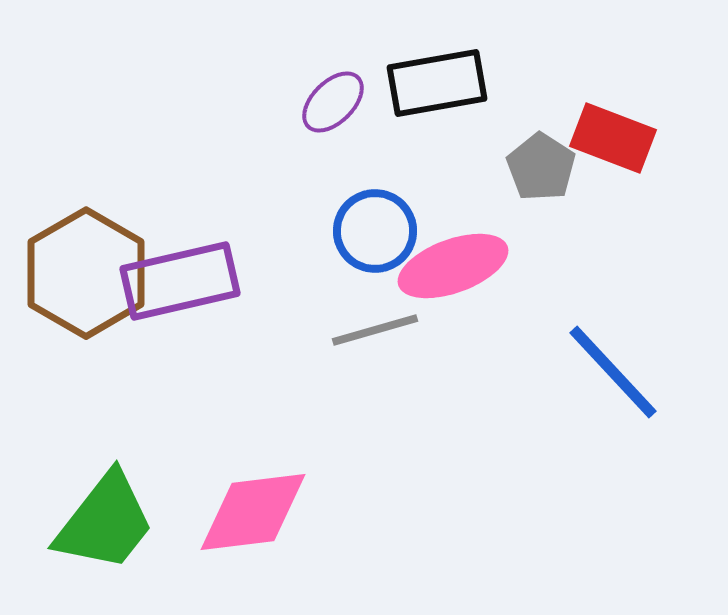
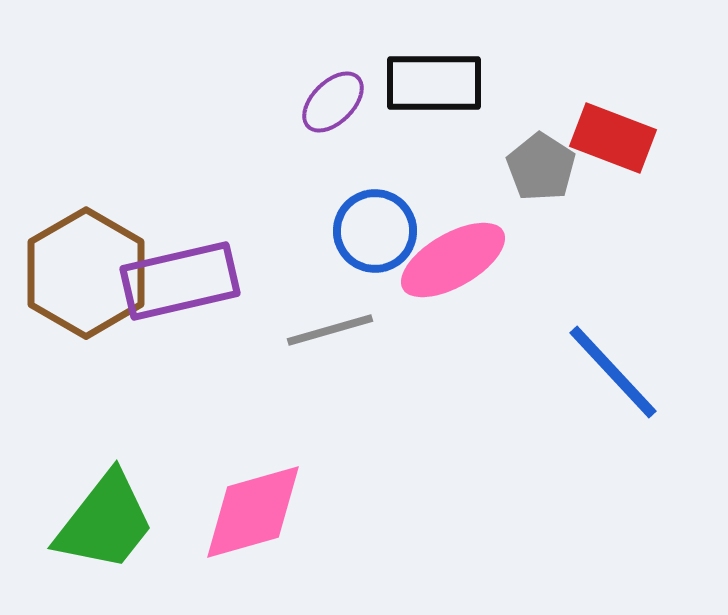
black rectangle: moved 3 px left; rotated 10 degrees clockwise
pink ellipse: moved 6 px up; rotated 10 degrees counterclockwise
gray line: moved 45 px left
pink diamond: rotated 9 degrees counterclockwise
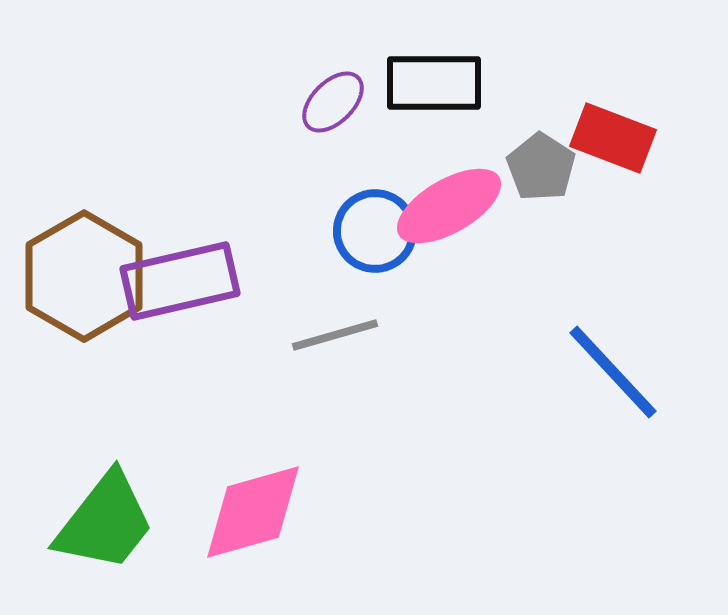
pink ellipse: moved 4 px left, 54 px up
brown hexagon: moved 2 px left, 3 px down
gray line: moved 5 px right, 5 px down
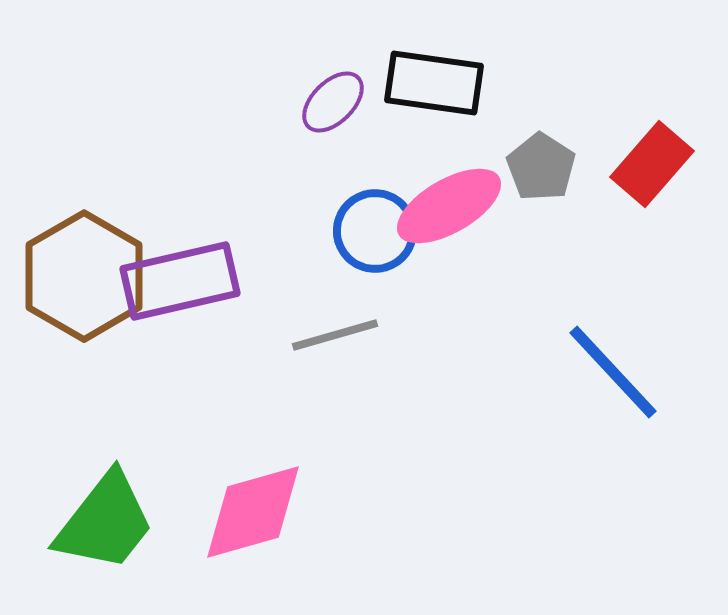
black rectangle: rotated 8 degrees clockwise
red rectangle: moved 39 px right, 26 px down; rotated 70 degrees counterclockwise
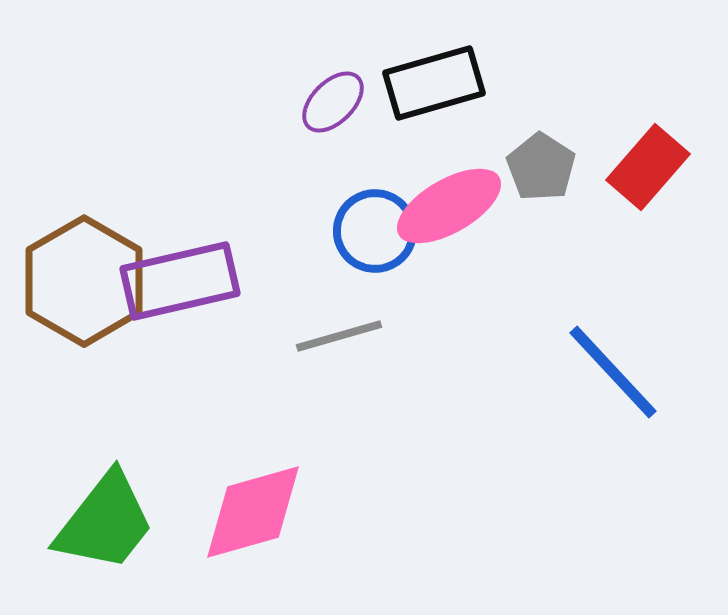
black rectangle: rotated 24 degrees counterclockwise
red rectangle: moved 4 px left, 3 px down
brown hexagon: moved 5 px down
gray line: moved 4 px right, 1 px down
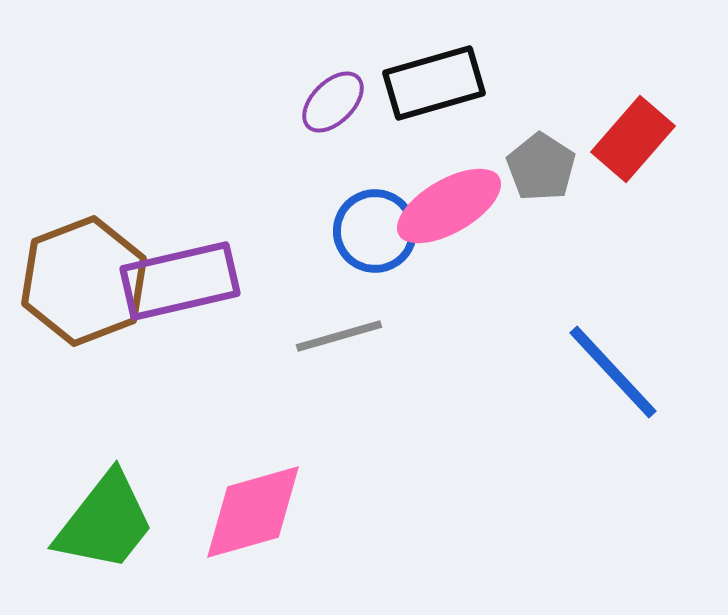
red rectangle: moved 15 px left, 28 px up
brown hexagon: rotated 9 degrees clockwise
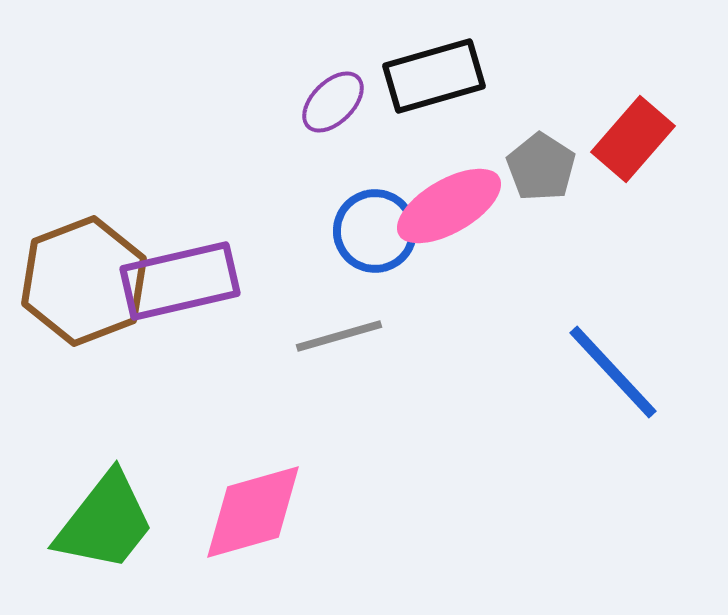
black rectangle: moved 7 px up
